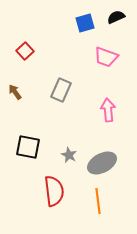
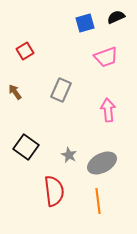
red square: rotated 12 degrees clockwise
pink trapezoid: rotated 40 degrees counterclockwise
black square: moved 2 px left; rotated 25 degrees clockwise
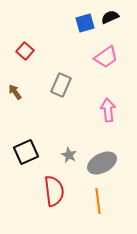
black semicircle: moved 6 px left
red square: rotated 18 degrees counterclockwise
pink trapezoid: rotated 15 degrees counterclockwise
gray rectangle: moved 5 px up
black square: moved 5 px down; rotated 30 degrees clockwise
